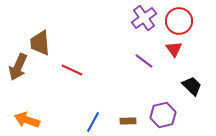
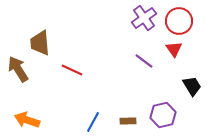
brown arrow: moved 2 px down; rotated 124 degrees clockwise
black trapezoid: rotated 15 degrees clockwise
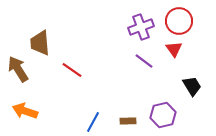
purple cross: moved 3 px left, 9 px down; rotated 15 degrees clockwise
red line: rotated 10 degrees clockwise
orange arrow: moved 2 px left, 9 px up
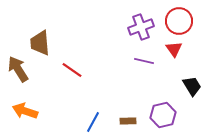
purple line: rotated 24 degrees counterclockwise
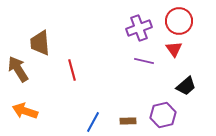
purple cross: moved 2 px left, 1 px down
red line: rotated 40 degrees clockwise
black trapezoid: moved 6 px left; rotated 80 degrees clockwise
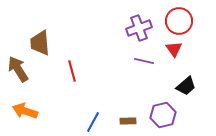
red line: moved 1 px down
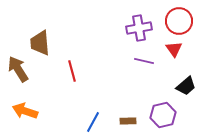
purple cross: rotated 10 degrees clockwise
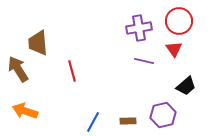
brown trapezoid: moved 2 px left
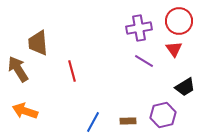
purple line: rotated 18 degrees clockwise
black trapezoid: moved 1 px left, 1 px down; rotated 10 degrees clockwise
